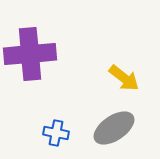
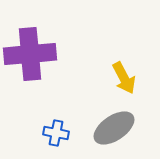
yellow arrow: rotated 24 degrees clockwise
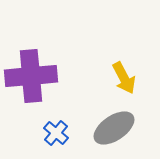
purple cross: moved 1 px right, 22 px down
blue cross: rotated 30 degrees clockwise
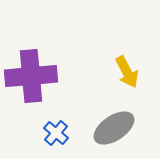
yellow arrow: moved 3 px right, 6 px up
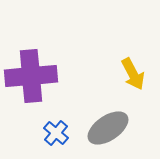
yellow arrow: moved 6 px right, 2 px down
gray ellipse: moved 6 px left
